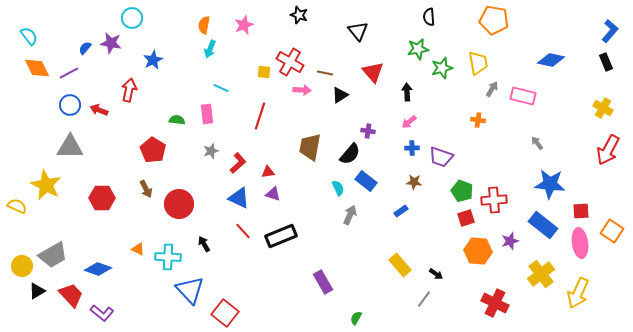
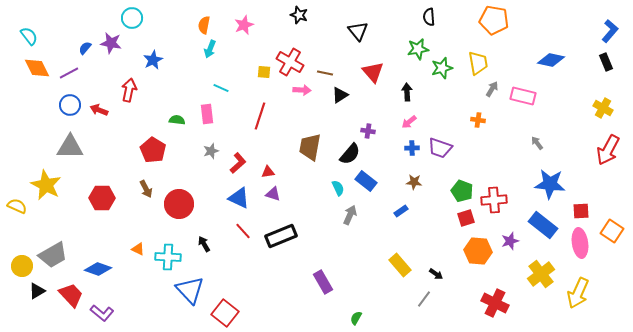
purple trapezoid at (441, 157): moved 1 px left, 9 px up
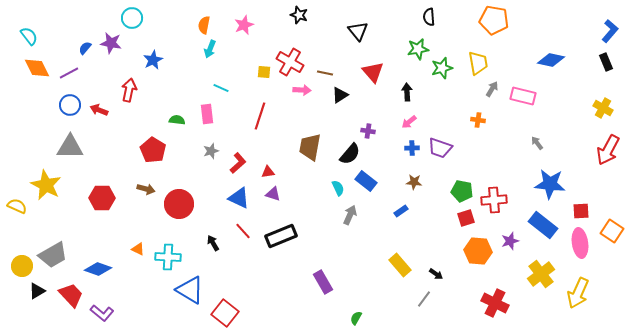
brown arrow at (146, 189): rotated 48 degrees counterclockwise
green pentagon at (462, 191): rotated 10 degrees counterclockwise
black arrow at (204, 244): moved 9 px right, 1 px up
blue triangle at (190, 290): rotated 16 degrees counterclockwise
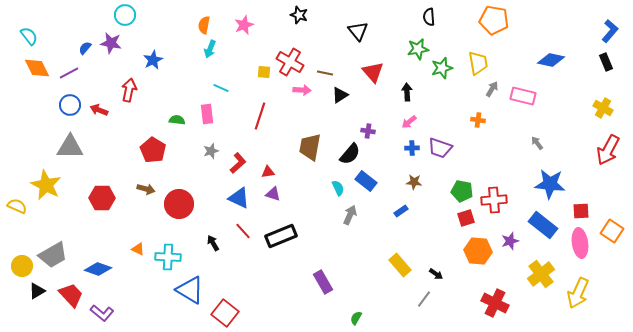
cyan circle at (132, 18): moved 7 px left, 3 px up
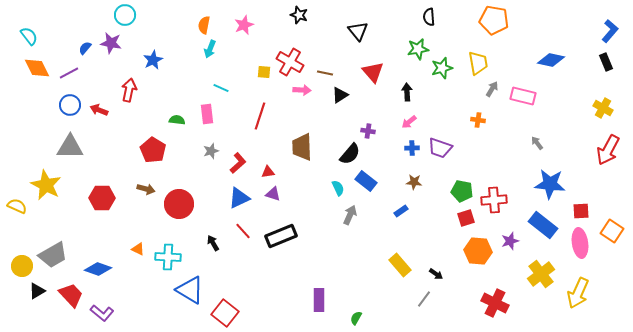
brown trapezoid at (310, 147): moved 8 px left; rotated 12 degrees counterclockwise
blue triangle at (239, 198): rotated 50 degrees counterclockwise
purple rectangle at (323, 282): moved 4 px left, 18 px down; rotated 30 degrees clockwise
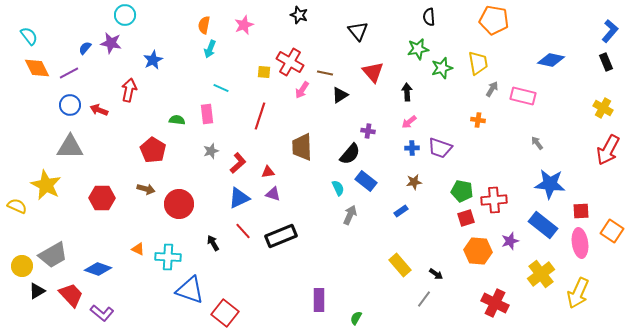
pink arrow at (302, 90): rotated 120 degrees clockwise
brown star at (414, 182): rotated 14 degrees counterclockwise
blue triangle at (190, 290): rotated 12 degrees counterclockwise
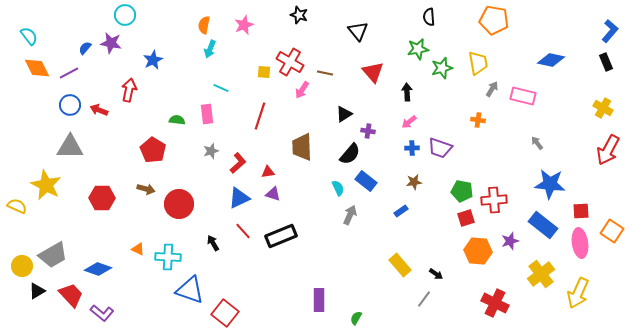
black triangle at (340, 95): moved 4 px right, 19 px down
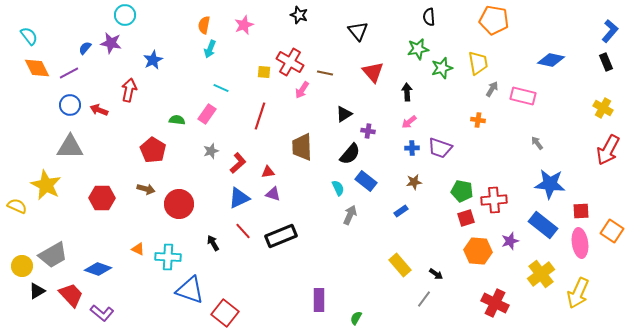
pink rectangle at (207, 114): rotated 42 degrees clockwise
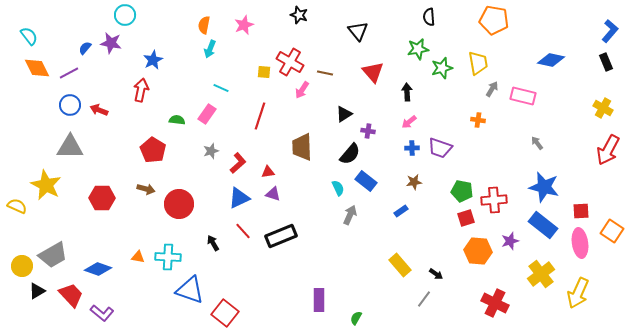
red arrow at (129, 90): moved 12 px right
blue star at (550, 184): moved 6 px left, 3 px down; rotated 8 degrees clockwise
orange triangle at (138, 249): moved 8 px down; rotated 16 degrees counterclockwise
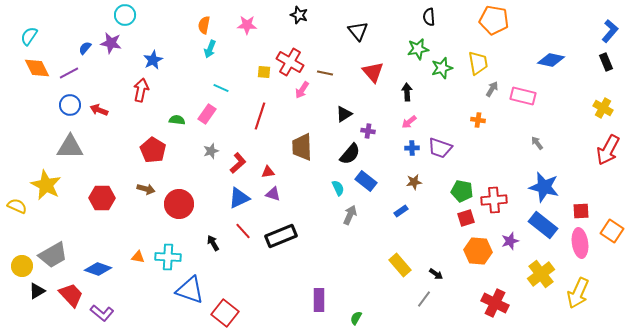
pink star at (244, 25): moved 3 px right; rotated 24 degrees clockwise
cyan semicircle at (29, 36): rotated 108 degrees counterclockwise
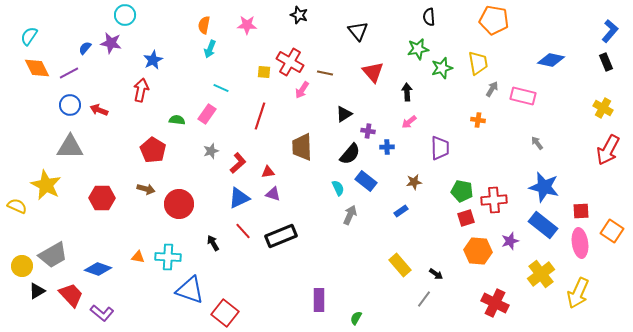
blue cross at (412, 148): moved 25 px left, 1 px up
purple trapezoid at (440, 148): rotated 110 degrees counterclockwise
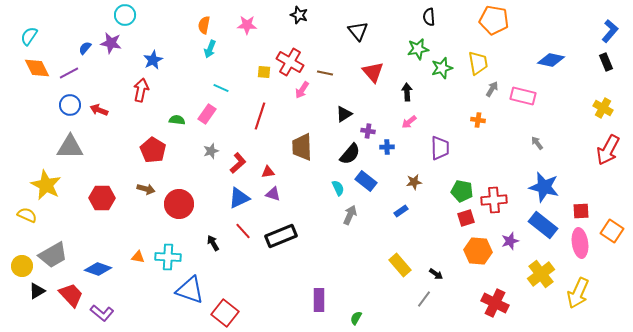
yellow semicircle at (17, 206): moved 10 px right, 9 px down
